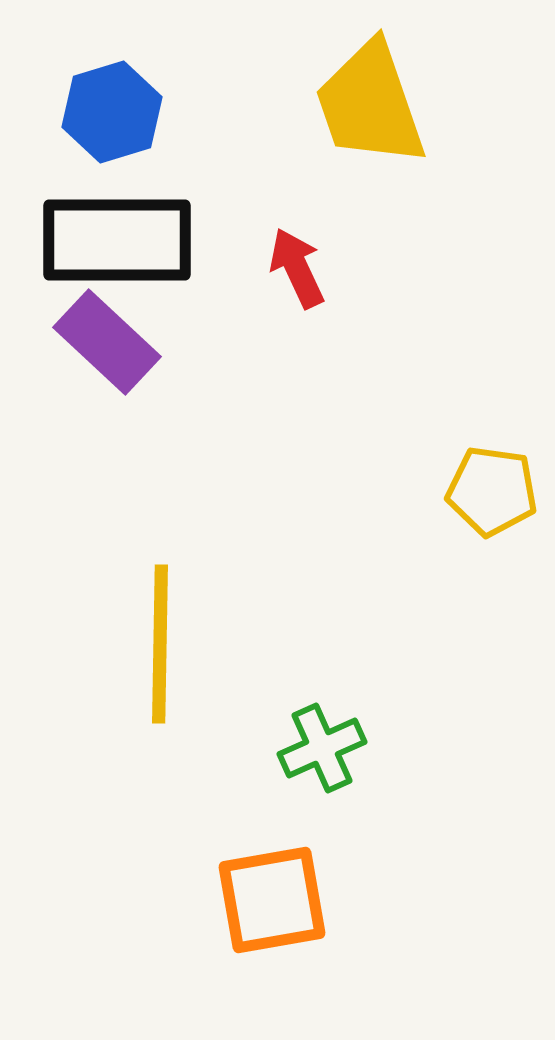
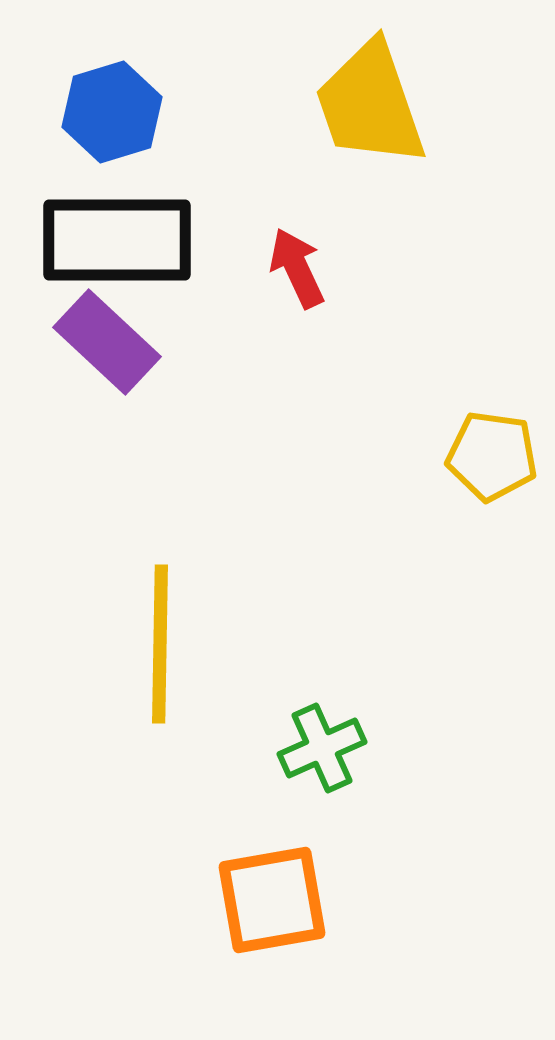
yellow pentagon: moved 35 px up
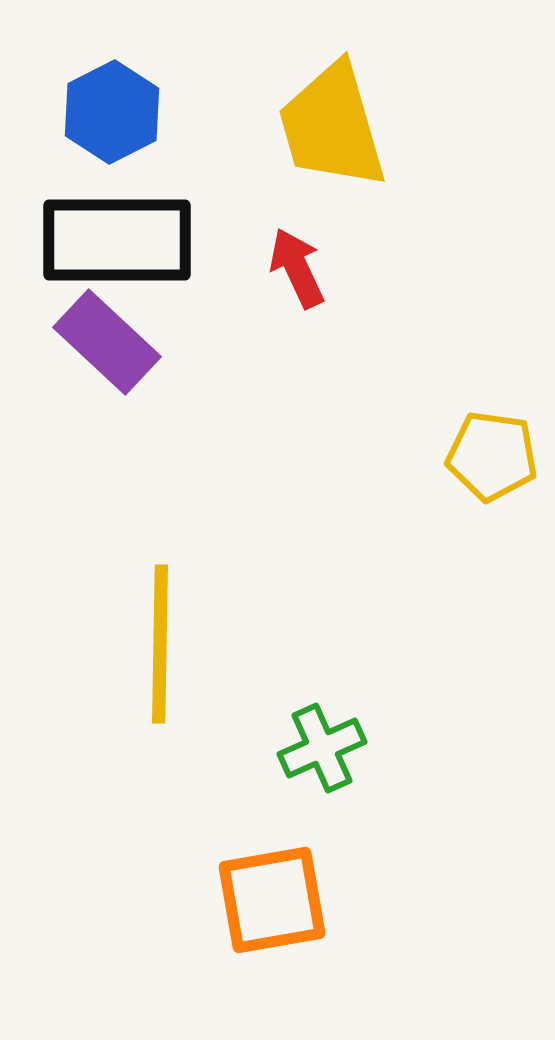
yellow trapezoid: moved 38 px left, 22 px down; rotated 3 degrees clockwise
blue hexagon: rotated 10 degrees counterclockwise
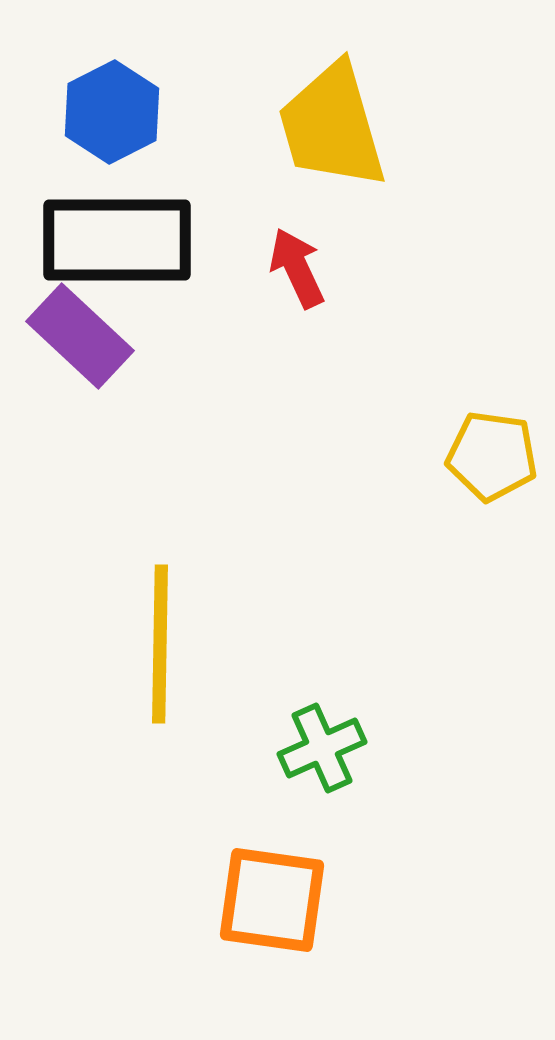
purple rectangle: moved 27 px left, 6 px up
orange square: rotated 18 degrees clockwise
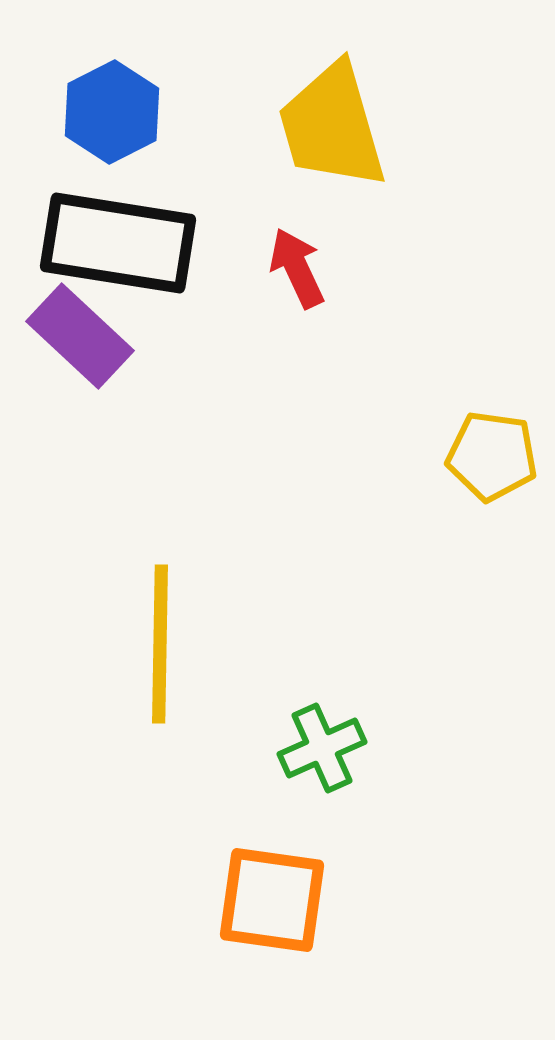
black rectangle: moved 1 px right, 3 px down; rotated 9 degrees clockwise
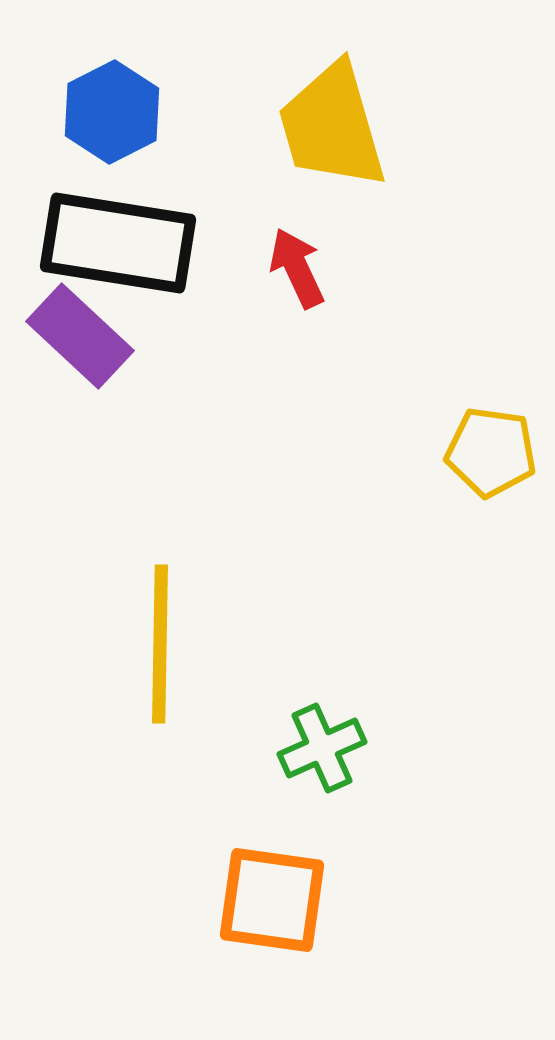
yellow pentagon: moved 1 px left, 4 px up
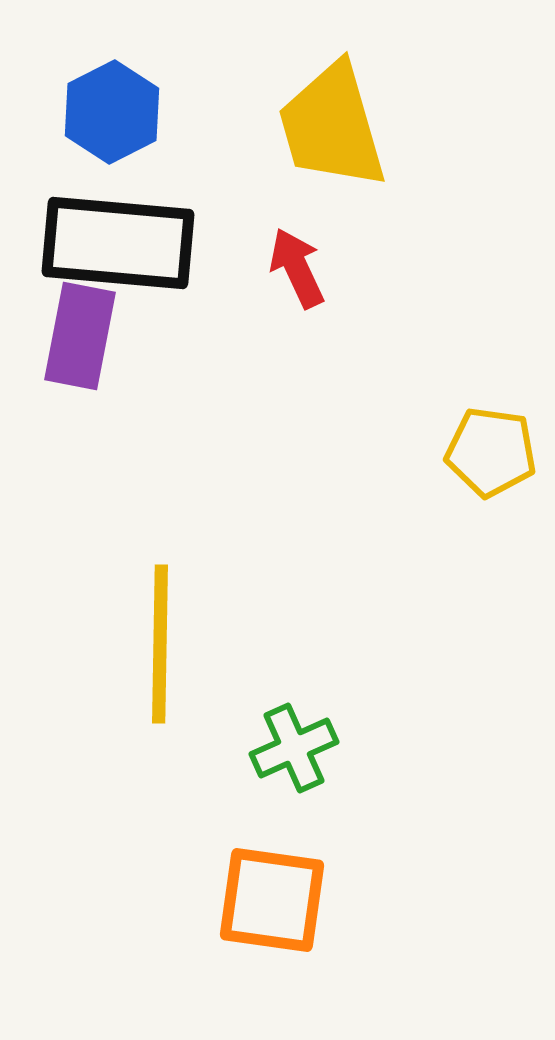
black rectangle: rotated 4 degrees counterclockwise
purple rectangle: rotated 58 degrees clockwise
green cross: moved 28 px left
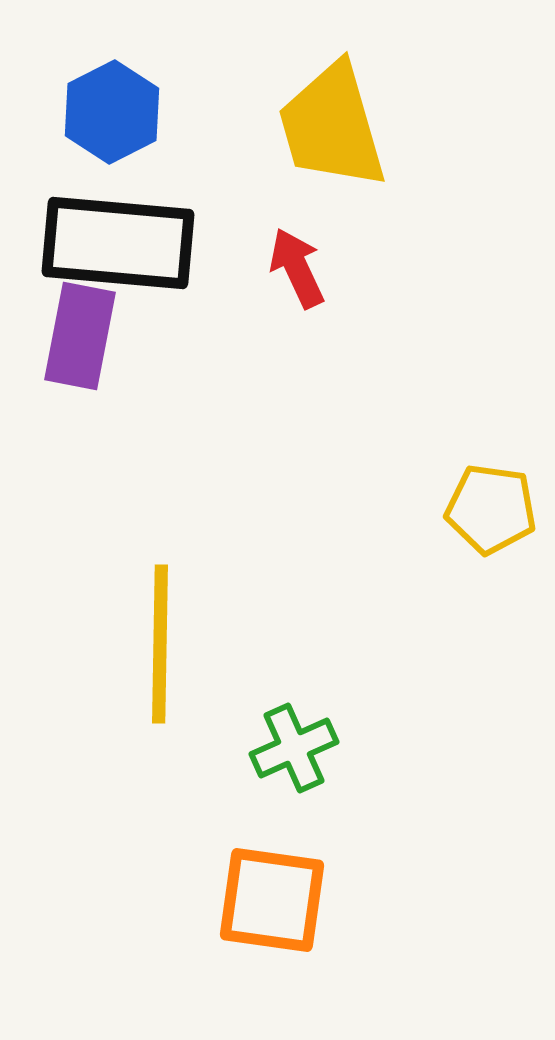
yellow pentagon: moved 57 px down
